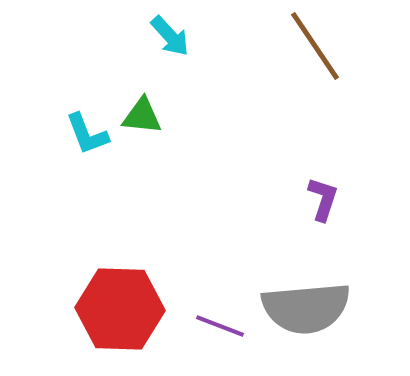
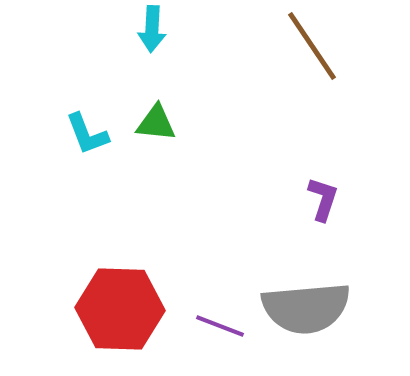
cyan arrow: moved 18 px left, 7 px up; rotated 45 degrees clockwise
brown line: moved 3 px left
green triangle: moved 14 px right, 7 px down
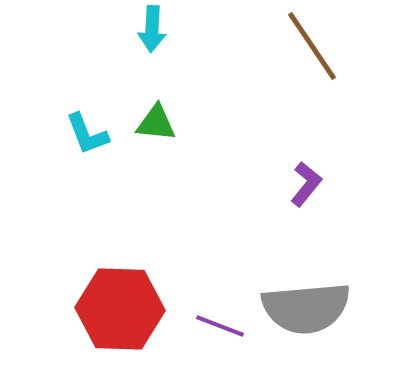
purple L-shape: moved 17 px left, 15 px up; rotated 21 degrees clockwise
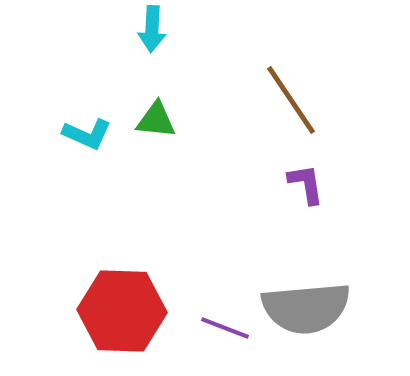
brown line: moved 21 px left, 54 px down
green triangle: moved 3 px up
cyan L-shape: rotated 45 degrees counterclockwise
purple L-shape: rotated 48 degrees counterclockwise
red hexagon: moved 2 px right, 2 px down
purple line: moved 5 px right, 2 px down
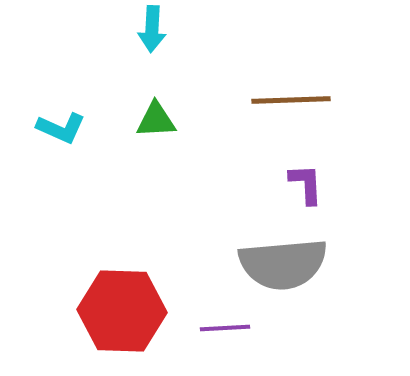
brown line: rotated 58 degrees counterclockwise
green triangle: rotated 9 degrees counterclockwise
cyan L-shape: moved 26 px left, 6 px up
purple L-shape: rotated 6 degrees clockwise
gray semicircle: moved 23 px left, 44 px up
purple line: rotated 24 degrees counterclockwise
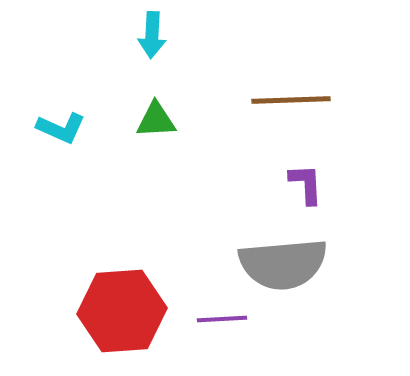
cyan arrow: moved 6 px down
red hexagon: rotated 6 degrees counterclockwise
purple line: moved 3 px left, 9 px up
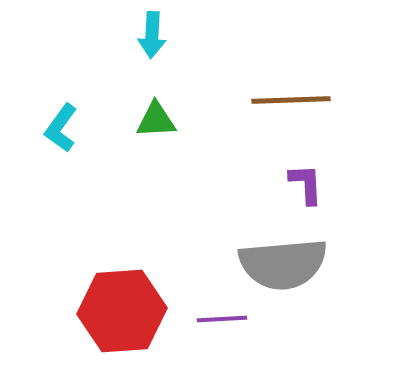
cyan L-shape: rotated 102 degrees clockwise
